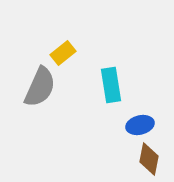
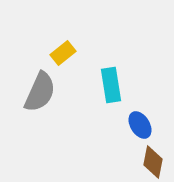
gray semicircle: moved 5 px down
blue ellipse: rotated 72 degrees clockwise
brown diamond: moved 4 px right, 3 px down
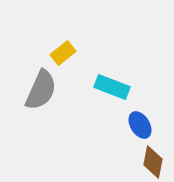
cyan rectangle: moved 1 px right, 2 px down; rotated 60 degrees counterclockwise
gray semicircle: moved 1 px right, 2 px up
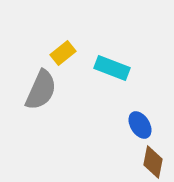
cyan rectangle: moved 19 px up
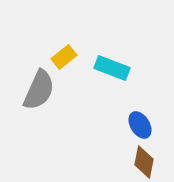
yellow rectangle: moved 1 px right, 4 px down
gray semicircle: moved 2 px left
brown diamond: moved 9 px left
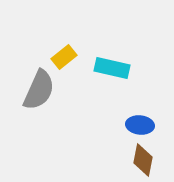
cyan rectangle: rotated 8 degrees counterclockwise
blue ellipse: rotated 52 degrees counterclockwise
brown diamond: moved 1 px left, 2 px up
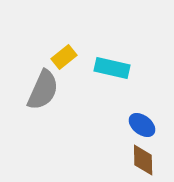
gray semicircle: moved 4 px right
blue ellipse: moved 2 px right; rotated 32 degrees clockwise
brown diamond: rotated 12 degrees counterclockwise
